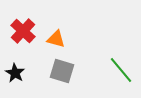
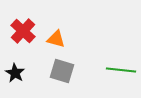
green line: rotated 44 degrees counterclockwise
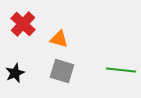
red cross: moved 7 px up
orange triangle: moved 3 px right
black star: rotated 18 degrees clockwise
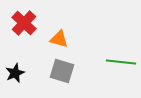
red cross: moved 1 px right, 1 px up
green line: moved 8 px up
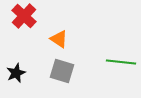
red cross: moved 7 px up
orange triangle: rotated 18 degrees clockwise
black star: moved 1 px right
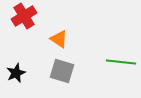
red cross: rotated 15 degrees clockwise
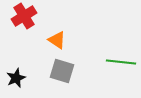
orange triangle: moved 2 px left, 1 px down
black star: moved 5 px down
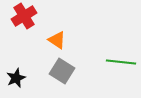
gray square: rotated 15 degrees clockwise
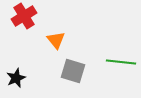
orange triangle: moved 1 px left; rotated 18 degrees clockwise
gray square: moved 11 px right; rotated 15 degrees counterclockwise
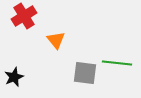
green line: moved 4 px left, 1 px down
gray square: moved 12 px right, 2 px down; rotated 10 degrees counterclockwise
black star: moved 2 px left, 1 px up
